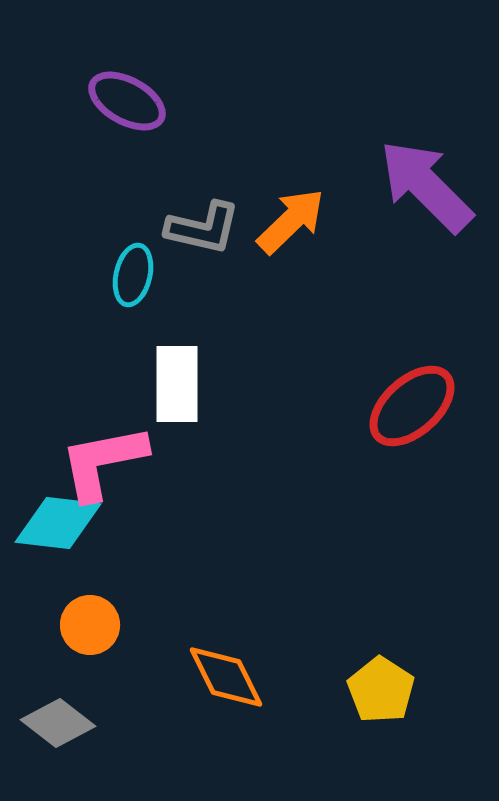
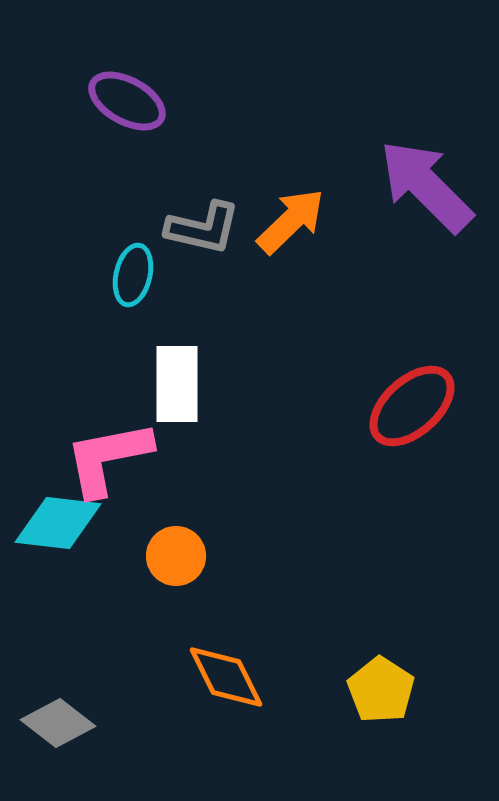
pink L-shape: moved 5 px right, 4 px up
orange circle: moved 86 px right, 69 px up
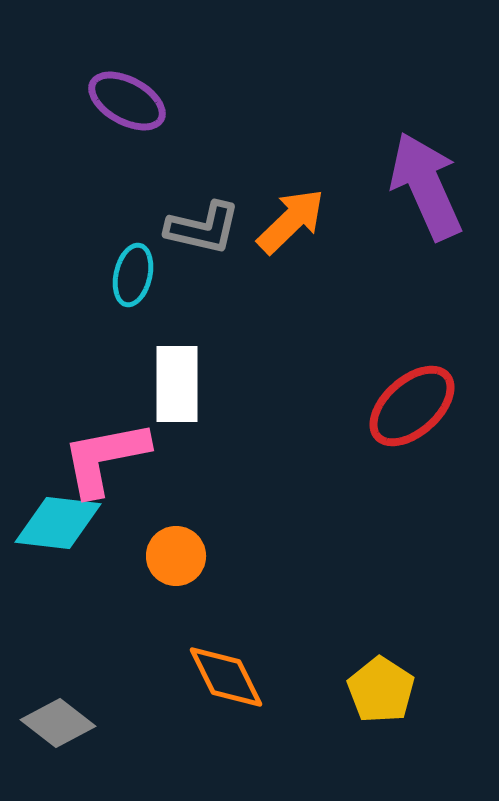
purple arrow: rotated 21 degrees clockwise
pink L-shape: moved 3 px left
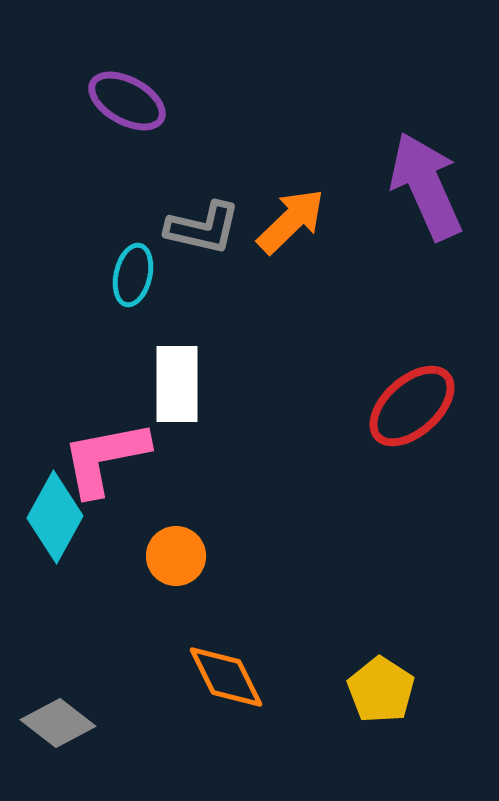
cyan diamond: moved 3 px left, 6 px up; rotated 68 degrees counterclockwise
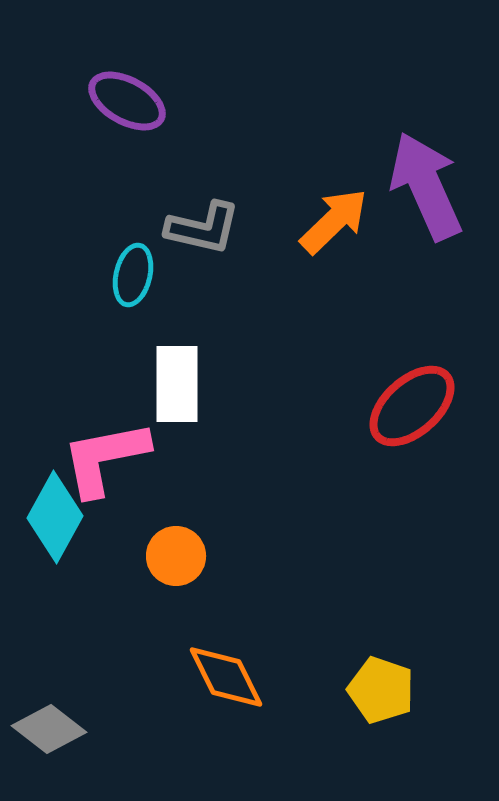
orange arrow: moved 43 px right
yellow pentagon: rotated 14 degrees counterclockwise
gray diamond: moved 9 px left, 6 px down
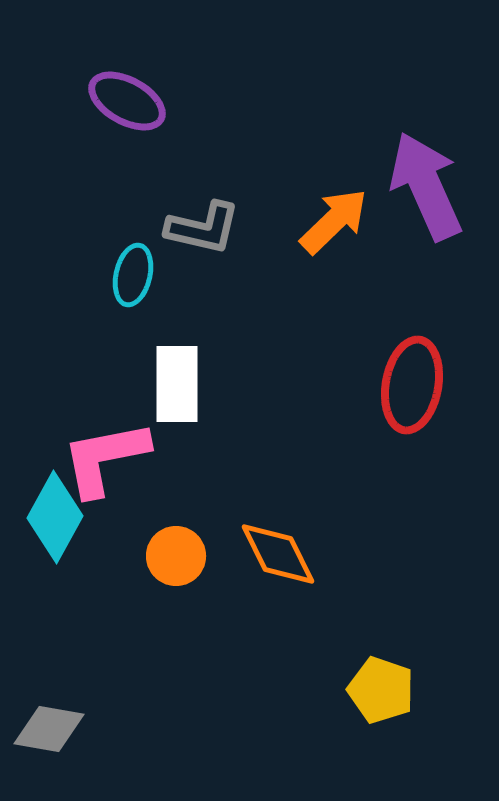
red ellipse: moved 21 px up; rotated 38 degrees counterclockwise
orange diamond: moved 52 px right, 123 px up
gray diamond: rotated 28 degrees counterclockwise
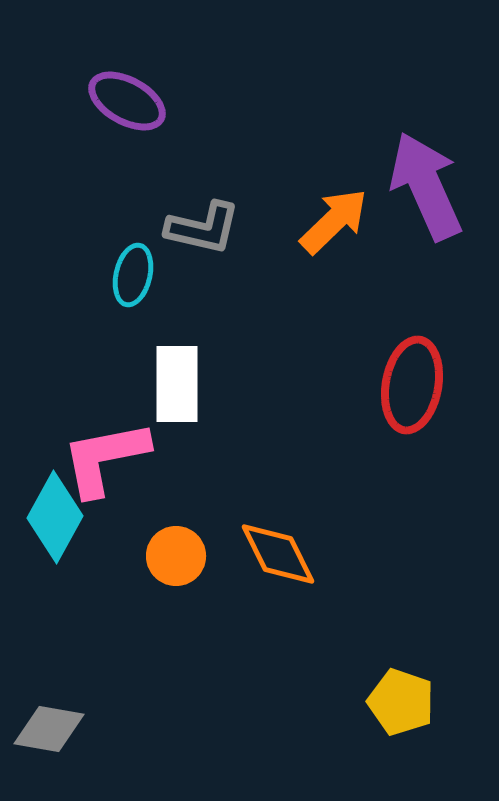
yellow pentagon: moved 20 px right, 12 px down
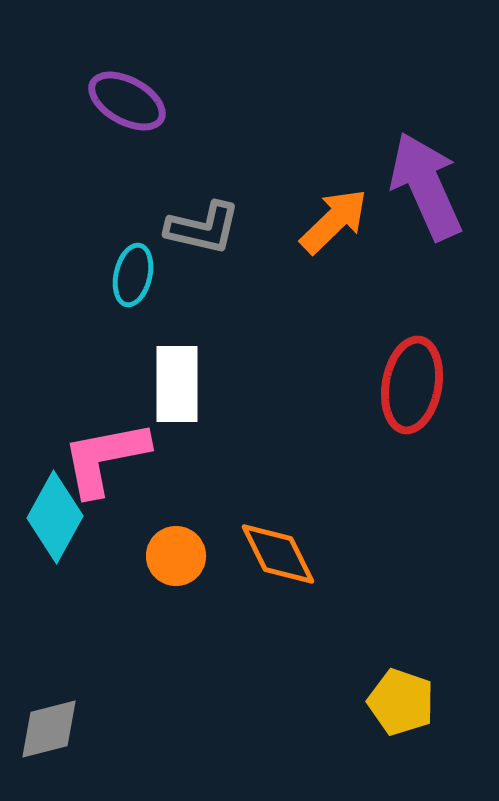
gray diamond: rotated 24 degrees counterclockwise
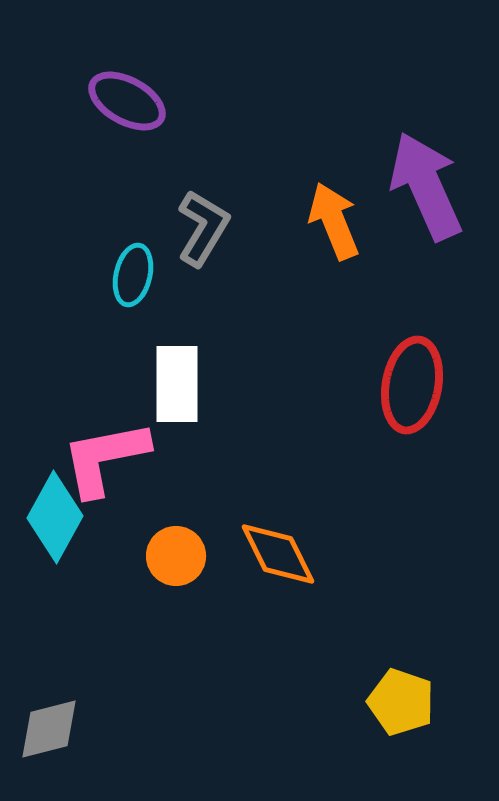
orange arrow: rotated 68 degrees counterclockwise
gray L-shape: rotated 72 degrees counterclockwise
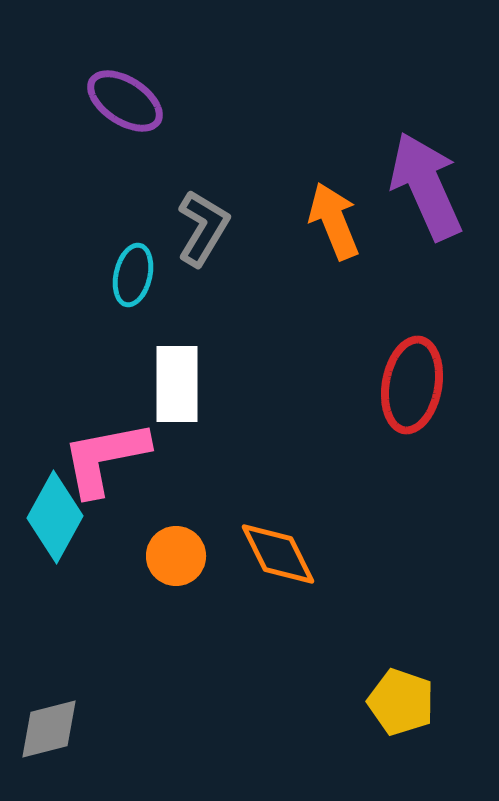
purple ellipse: moved 2 px left; rotated 4 degrees clockwise
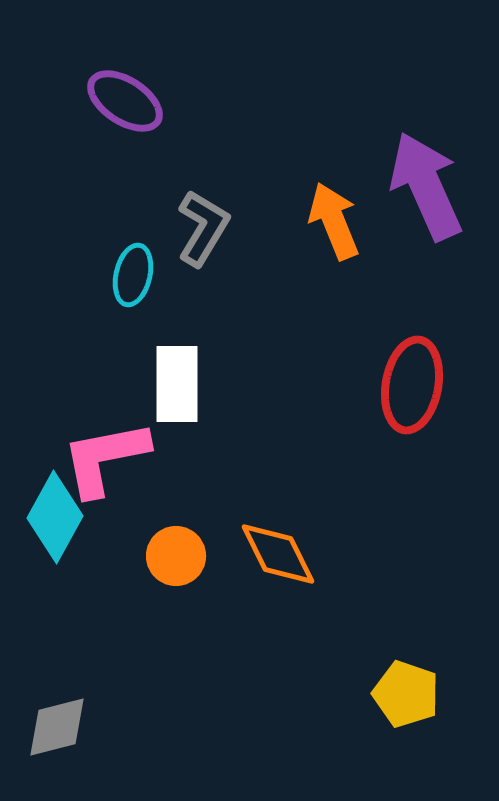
yellow pentagon: moved 5 px right, 8 px up
gray diamond: moved 8 px right, 2 px up
